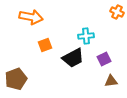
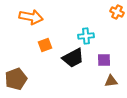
purple square: moved 1 px down; rotated 24 degrees clockwise
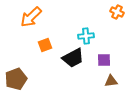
orange arrow: rotated 125 degrees clockwise
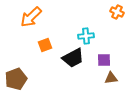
brown triangle: moved 3 px up
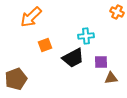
purple square: moved 3 px left, 2 px down
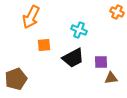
orange arrow: rotated 20 degrees counterclockwise
cyan cross: moved 7 px left, 6 px up; rotated 28 degrees clockwise
orange square: moved 1 px left; rotated 16 degrees clockwise
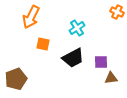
cyan cross: moved 2 px left, 2 px up; rotated 35 degrees clockwise
orange square: moved 1 px left, 1 px up; rotated 16 degrees clockwise
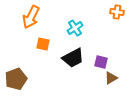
orange cross: rotated 16 degrees counterclockwise
cyan cross: moved 2 px left
purple square: rotated 16 degrees clockwise
brown triangle: rotated 24 degrees counterclockwise
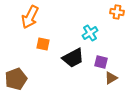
orange arrow: moved 1 px left
cyan cross: moved 15 px right, 5 px down
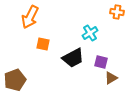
brown pentagon: moved 1 px left, 1 px down
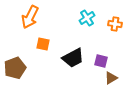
orange cross: moved 2 px left, 12 px down
cyan cross: moved 3 px left, 15 px up
purple square: moved 1 px up
brown pentagon: moved 12 px up
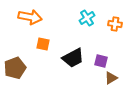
orange arrow: rotated 105 degrees counterclockwise
